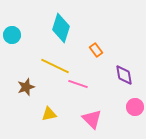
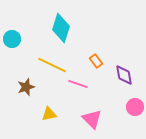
cyan circle: moved 4 px down
orange rectangle: moved 11 px down
yellow line: moved 3 px left, 1 px up
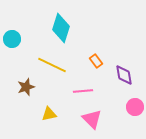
pink line: moved 5 px right, 7 px down; rotated 24 degrees counterclockwise
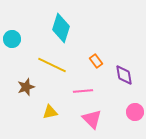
pink circle: moved 5 px down
yellow triangle: moved 1 px right, 2 px up
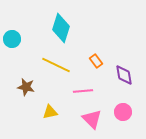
yellow line: moved 4 px right
brown star: rotated 30 degrees clockwise
pink circle: moved 12 px left
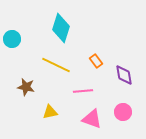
pink triangle: rotated 25 degrees counterclockwise
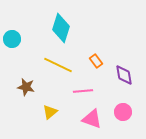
yellow line: moved 2 px right
yellow triangle: rotated 28 degrees counterclockwise
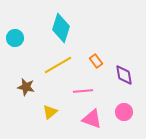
cyan circle: moved 3 px right, 1 px up
yellow line: rotated 56 degrees counterclockwise
pink circle: moved 1 px right
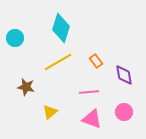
yellow line: moved 3 px up
pink line: moved 6 px right, 1 px down
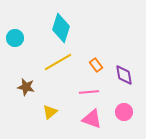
orange rectangle: moved 4 px down
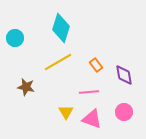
yellow triangle: moved 16 px right; rotated 21 degrees counterclockwise
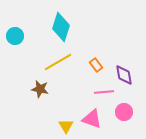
cyan diamond: moved 1 px up
cyan circle: moved 2 px up
brown star: moved 14 px right, 2 px down
pink line: moved 15 px right
yellow triangle: moved 14 px down
